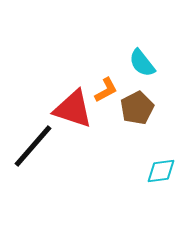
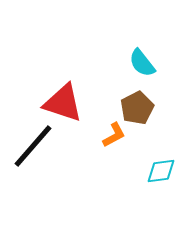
orange L-shape: moved 8 px right, 45 px down
red triangle: moved 10 px left, 6 px up
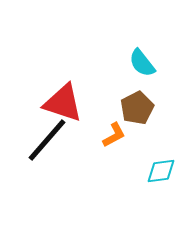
black line: moved 14 px right, 6 px up
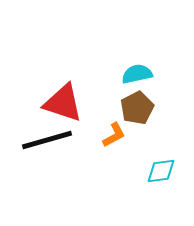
cyan semicircle: moved 5 px left, 11 px down; rotated 116 degrees clockwise
black line: rotated 33 degrees clockwise
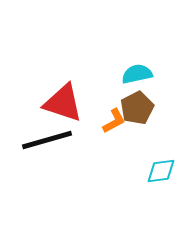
orange L-shape: moved 14 px up
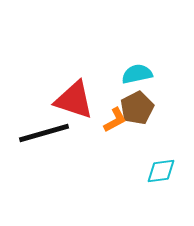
red triangle: moved 11 px right, 3 px up
orange L-shape: moved 1 px right, 1 px up
black line: moved 3 px left, 7 px up
